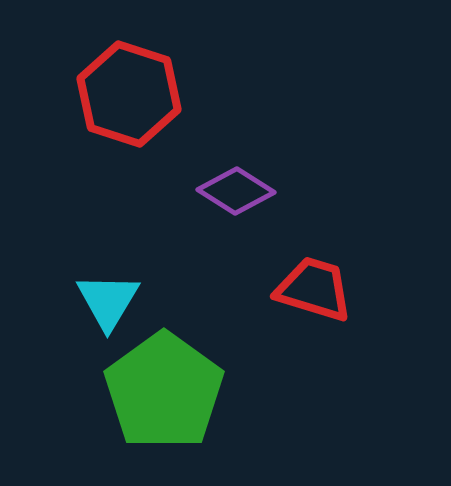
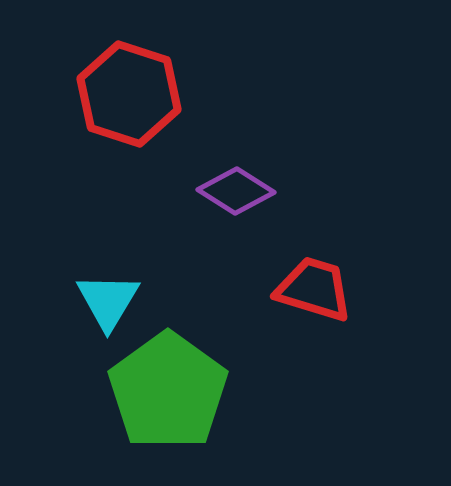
green pentagon: moved 4 px right
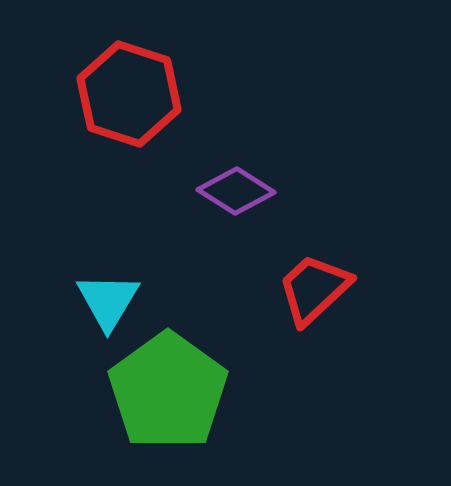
red trapezoid: rotated 60 degrees counterclockwise
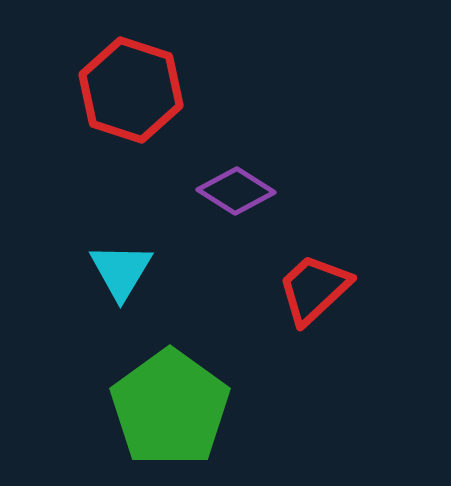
red hexagon: moved 2 px right, 4 px up
cyan triangle: moved 13 px right, 30 px up
green pentagon: moved 2 px right, 17 px down
